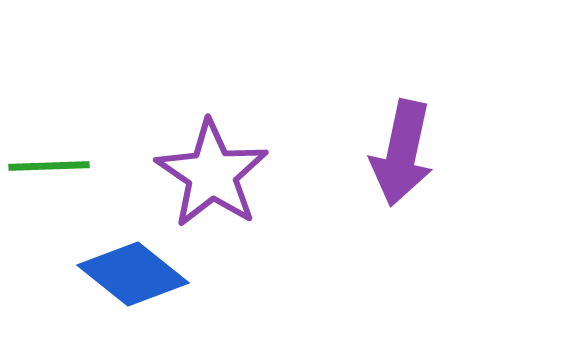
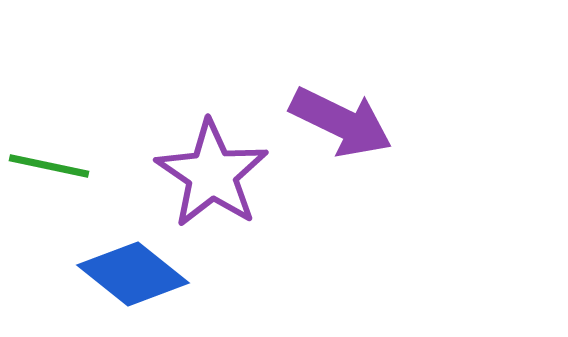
purple arrow: moved 61 px left, 31 px up; rotated 76 degrees counterclockwise
green line: rotated 14 degrees clockwise
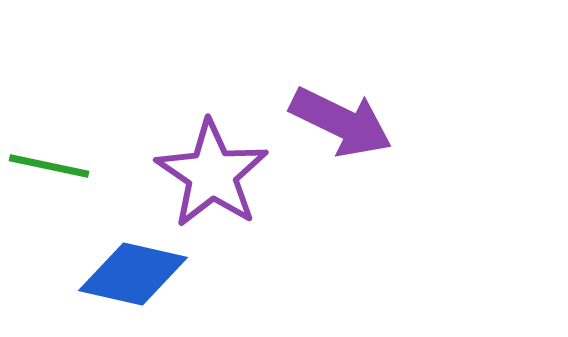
blue diamond: rotated 26 degrees counterclockwise
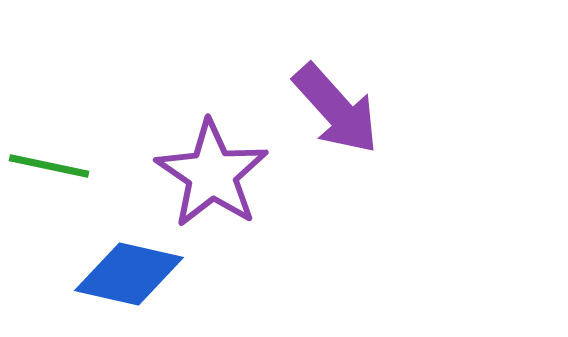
purple arrow: moved 5 px left, 13 px up; rotated 22 degrees clockwise
blue diamond: moved 4 px left
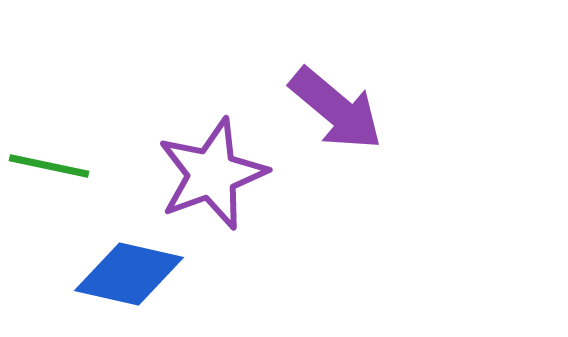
purple arrow: rotated 8 degrees counterclockwise
purple star: rotated 18 degrees clockwise
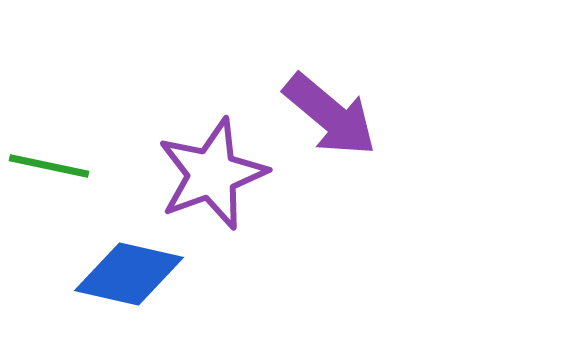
purple arrow: moved 6 px left, 6 px down
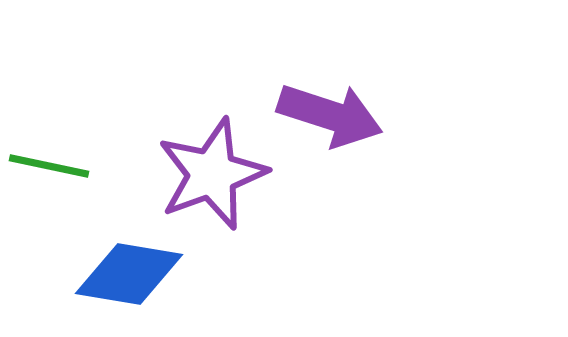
purple arrow: rotated 22 degrees counterclockwise
blue diamond: rotated 3 degrees counterclockwise
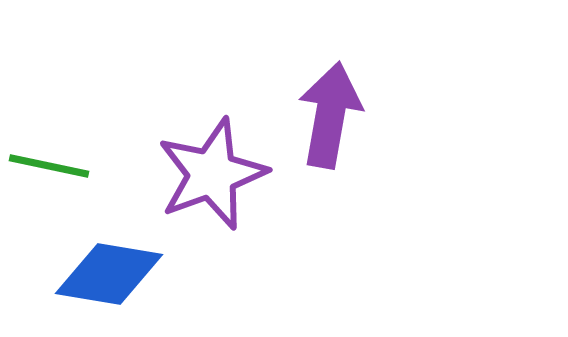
purple arrow: rotated 98 degrees counterclockwise
blue diamond: moved 20 px left
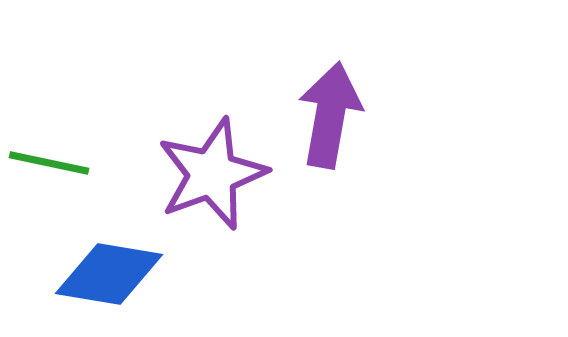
green line: moved 3 px up
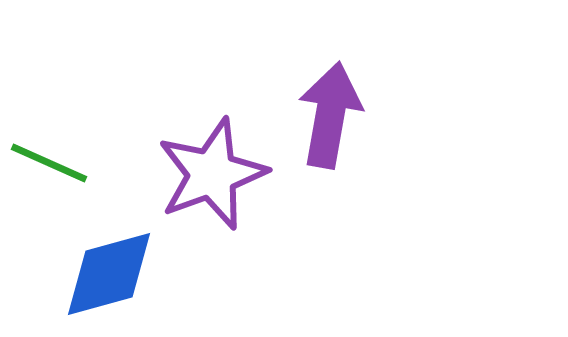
green line: rotated 12 degrees clockwise
blue diamond: rotated 25 degrees counterclockwise
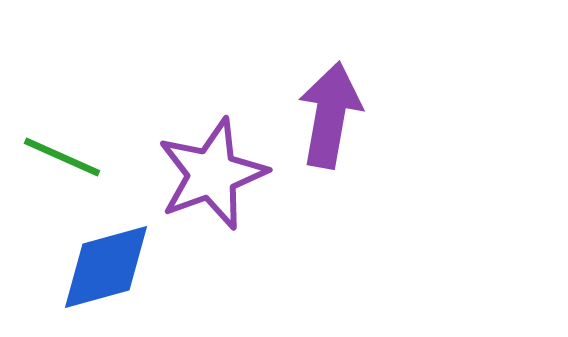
green line: moved 13 px right, 6 px up
blue diamond: moved 3 px left, 7 px up
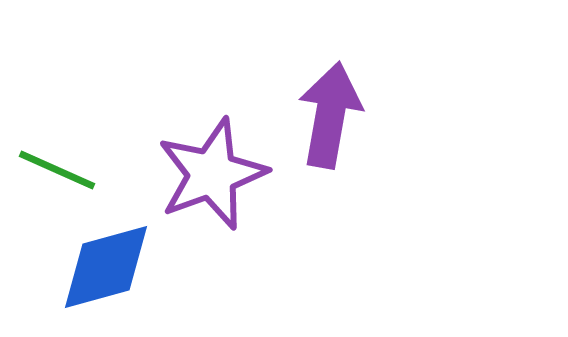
green line: moved 5 px left, 13 px down
